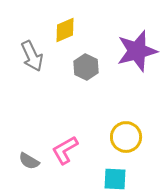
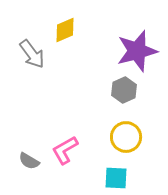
gray arrow: moved 2 px up; rotated 12 degrees counterclockwise
gray hexagon: moved 38 px right, 23 px down; rotated 10 degrees clockwise
cyan square: moved 1 px right, 1 px up
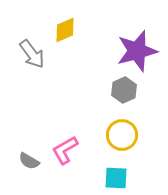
yellow circle: moved 4 px left, 2 px up
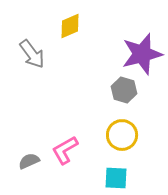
yellow diamond: moved 5 px right, 4 px up
purple star: moved 5 px right, 3 px down
gray hexagon: rotated 20 degrees counterclockwise
gray semicircle: rotated 125 degrees clockwise
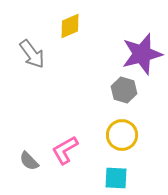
gray semicircle: rotated 110 degrees counterclockwise
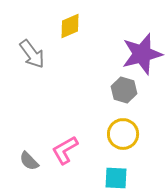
yellow circle: moved 1 px right, 1 px up
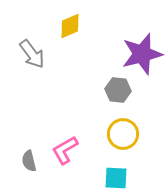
gray hexagon: moved 6 px left; rotated 10 degrees counterclockwise
gray semicircle: rotated 30 degrees clockwise
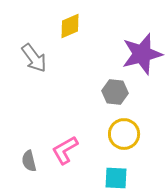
gray arrow: moved 2 px right, 4 px down
gray hexagon: moved 3 px left, 2 px down
yellow circle: moved 1 px right
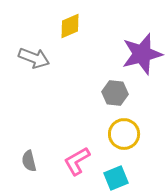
gray arrow: rotated 32 degrees counterclockwise
gray hexagon: moved 1 px down
pink L-shape: moved 12 px right, 11 px down
cyan square: rotated 25 degrees counterclockwise
